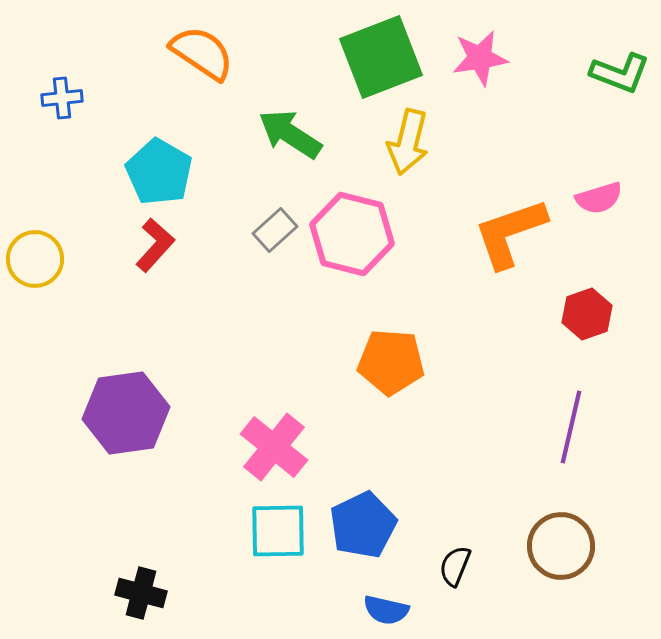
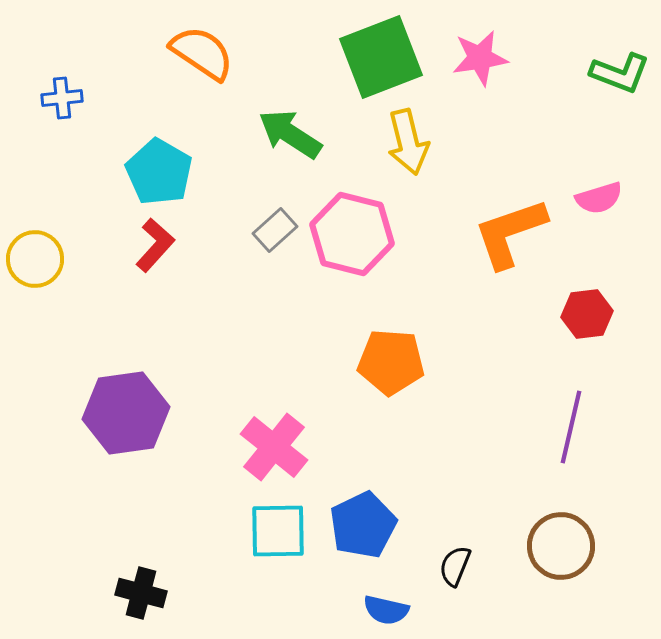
yellow arrow: rotated 28 degrees counterclockwise
red hexagon: rotated 12 degrees clockwise
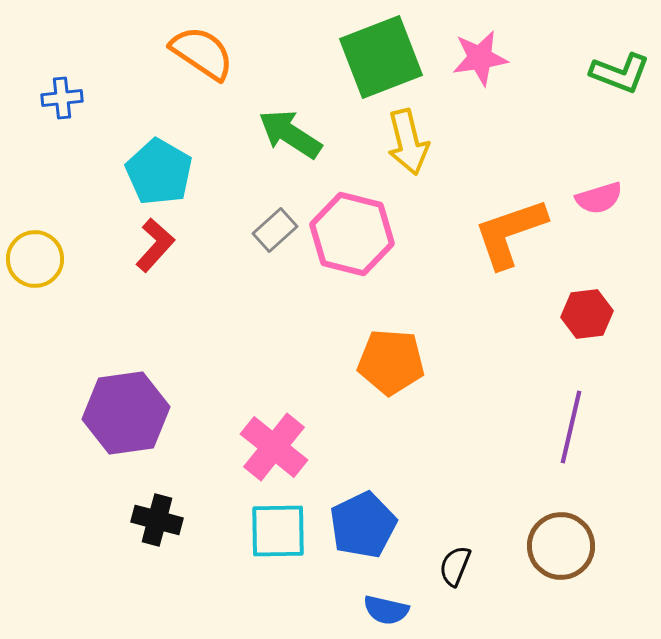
black cross: moved 16 px right, 73 px up
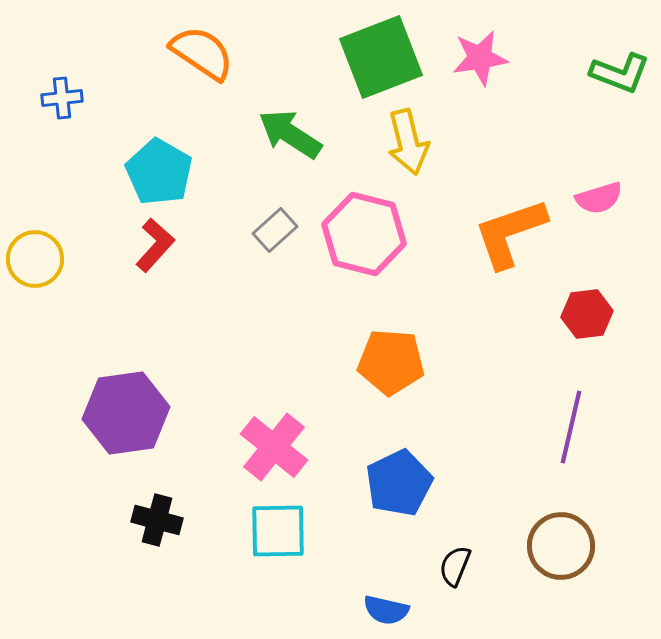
pink hexagon: moved 12 px right
blue pentagon: moved 36 px right, 42 px up
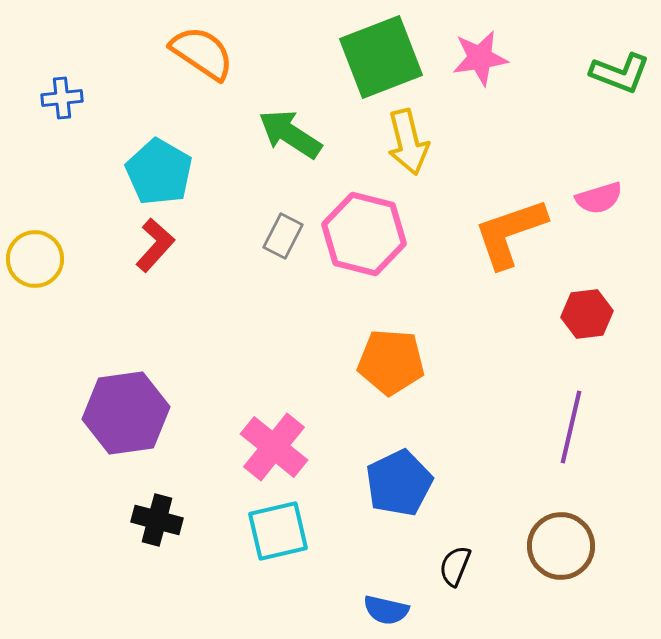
gray rectangle: moved 8 px right, 6 px down; rotated 21 degrees counterclockwise
cyan square: rotated 12 degrees counterclockwise
